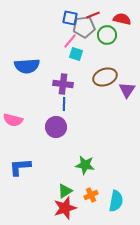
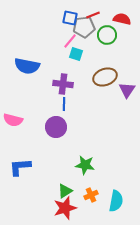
blue semicircle: rotated 15 degrees clockwise
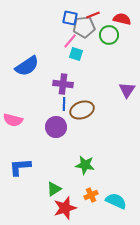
green circle: moved 2 px right
blue semicircle: rotated 45 degrees counterclockwise
brown ellipse: moved 23 px left, 33 px down
green triangle: moved 11 px left, 2 px up
cyan semicircle: rotated 75 degrees counterclockwise
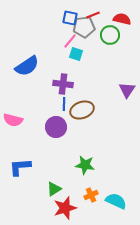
green circle: moved 1 px right
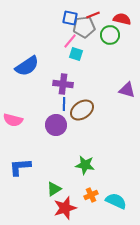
purple triangle: rotated 48 degrees counterclockwise
brown ellipse: rotated 15 degrees counterclockwise
purple circle: moved 2 px up
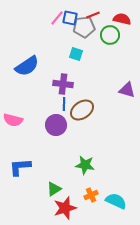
pink line: moved 13 px left, 23 px up
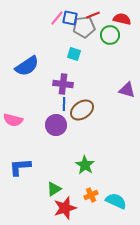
cyan square: moved 2 px left
green star: rotated 24 degrees clockwise
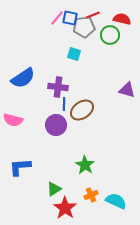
blue semicircle: moved 4 px left, 12 px down
purple cross: moved 5 px left, 3 px down
red star: rotated 20 degrees counterclockwise
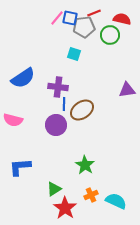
red line: moved 1 px right, 2 px up
purple triangle: rotated 24 degrees counterclockwise
